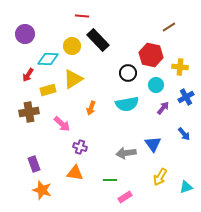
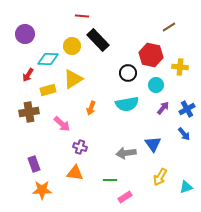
blue cross: moved 1 px right, 12 px down
orange star: rotated 18 degrees counterclockwise
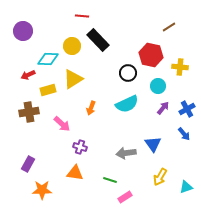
purple circle: moved 2 px left, 3 px up
red arrow: rotated 32 degrees clockwise
cyan circle: moved 2 px right, 1 px down
cyan semicircle: rotated 15 degrees counterclockwise
purple rectangle: moved 6 px left; rotated 49 degrees clockwise
green line: rotated 16 degrees clockwise
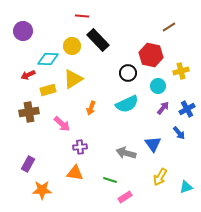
yellow cross: moved 1 px right, 4 px down; rotated 21 degrees counterclockwise
blue arrow: moved 5 px left, 1 px up
purple cross: rotated 24 degrees counterclockwise
gray arrow: rotated 24 degrees clockwise
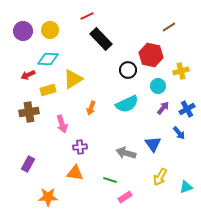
red line: moved 5 px right; rotated 32 degrees counterclockwise
black rectangle: moved 3 px right, 1 px up
yellow circle: moved 22 px left, 16 px up
black circle: moved 3 px up
pink arrow: rotated 30 degrees clockwise
orange star: moved 6 px right, 7 px down
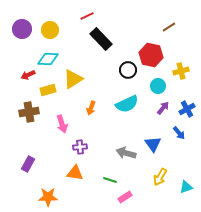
purple circle: moved 1 px left, 2 px up
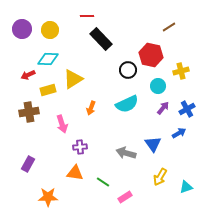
red line: rotated 24 degrees clockwise
blue arrow: rotated 80 degrees counterclockwise
green line: moved 7 px left, 2 px down; rotated 16 degrees clockwise
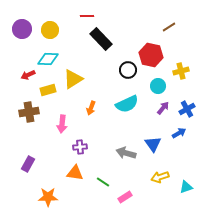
pink arrow: rotated 24 degrees clockwise
yellow arrow: rotated 42 degrees clockwise
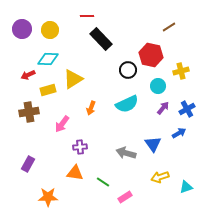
pink arrow: rotated 30 degrees clockwise
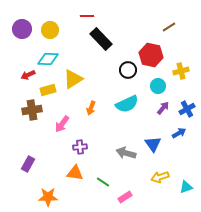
brown cross: moved 3 px right, 2 px up
